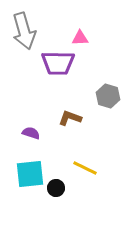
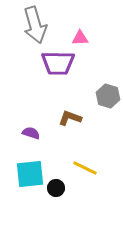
gray arrow: moved 11 px right, 6 px up
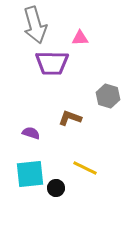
purple trapezoid: moved 6 px left
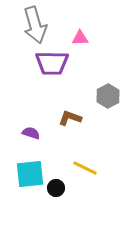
gray hexagon: rotated 15 degrees clockwise
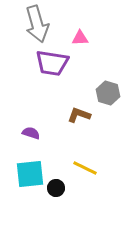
gray arrow: moved 2 px right, 1 px up
purple trapezoid: rotated 8 degrees clockwise
gray hexagon: moved 3 px up; rotated 15 degrees counterclockwise
brown L-shape: moved 9 px right, 3 px up
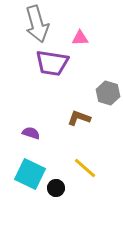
brown L-shape: moved 3 px down
yellow line: rotated 15 degrees clockwise
cyan square: rotated 32 degrees clockwise
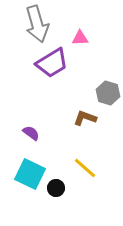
purple trapezoid: rotated 40 degrees counterclockwise
brown L-shape: moved 6 px right
purple semicircle: rotated 18 degrees clockwise
